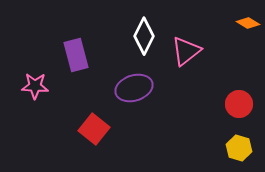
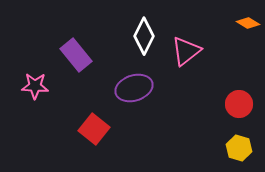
purple rectangle: rotated 24 degrees counterclockwise
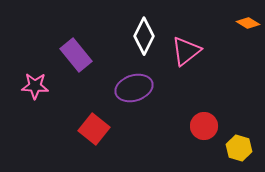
red circle: moved 35 px left, 22 px down
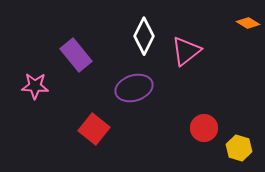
red circle: moved 2 px down
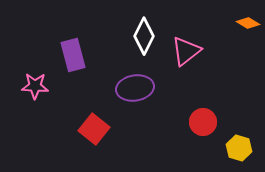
purple rectangle: moved 3 px left; rotated 24 degrees clockwise
purple ellipse: moved 1 px right; rotated 9 degrees clockwise
red circle: moved 1 px left, 6 px up
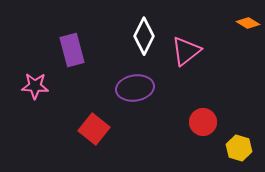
purple rectangle: moved 1 px left, 5 px up
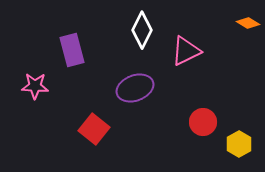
white diamond: moved 2 px left, 6 px up
pink triangle: rotated 12 degrees clockwise
purple ellipse: rotated 12 degrees counterclockwise
yellow hexagon: moved 4 px up; rotated 15 degrees clockwise
